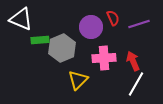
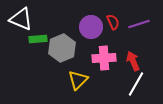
red semicircle: moved 4 px down
green rectangle: moved 2 px left, 1 px up
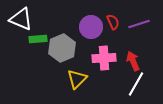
yellow triangle: moved 1 px left, 1 px up
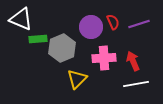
white line: rotated 50 degrees clockwise
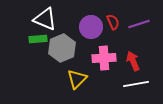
white triangle: moved 24 px right
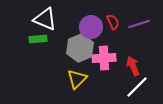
gray hexagon: moved 18 px right
red arrow: moved 5 px down
white line: moved 1 px right, 3 px down; rotated 35 degrees counterclockwise
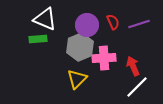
purple circle: moved 4 px left, 2 px up
gray hexagon: moved 1 px up
